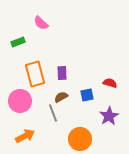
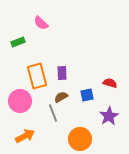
orange rectangle: moved 2 px right, 2 px down
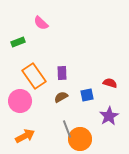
orange rectangle: moved 3 px left; rotated 20 degrees counterclockwise
gray line: moved 14 px right, 16 px down
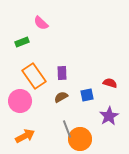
green rectangle: moved 4 px right
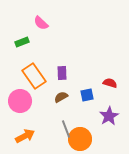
gray line: moved 1 px left
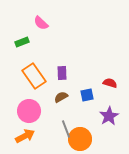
pink circle: moved 9 px right, 10 px down
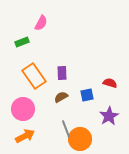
pink semicircle: rotated 105 degrees counterclockwise
pink circle: moved 6 px left, 2 px up
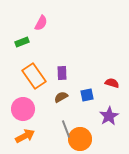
red semicircle: moved 2 px right
